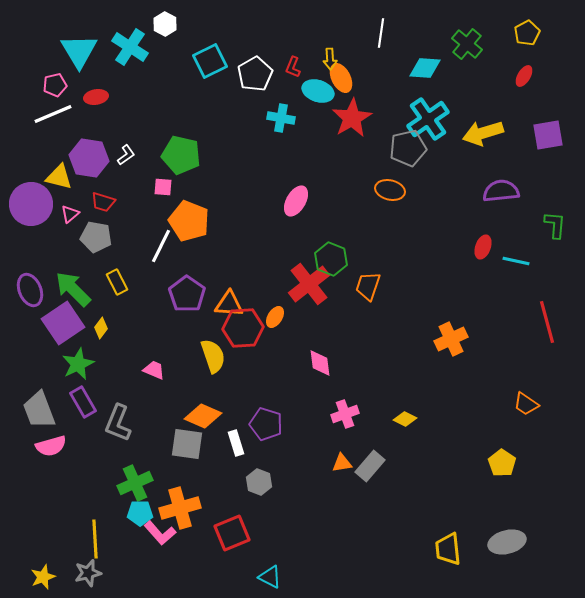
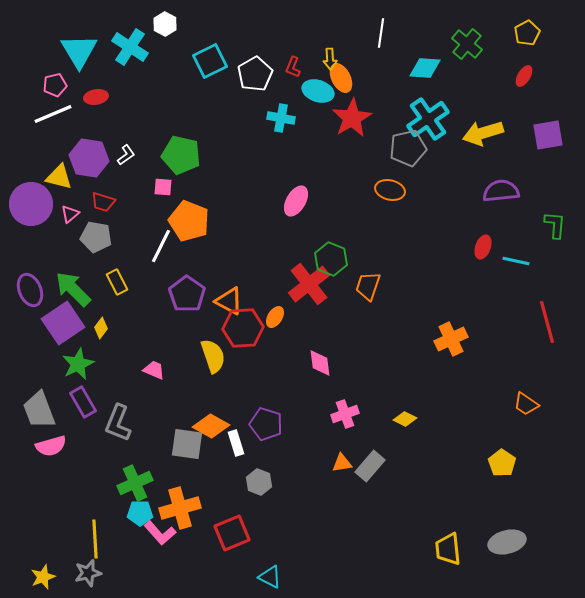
orange triangle at (229, 304): moved 3 px up; rotated 24 degrees clockwise
orange diamond at (203, 416): moved 8 px right, 10 px down; rotated 6 degrees clockwise
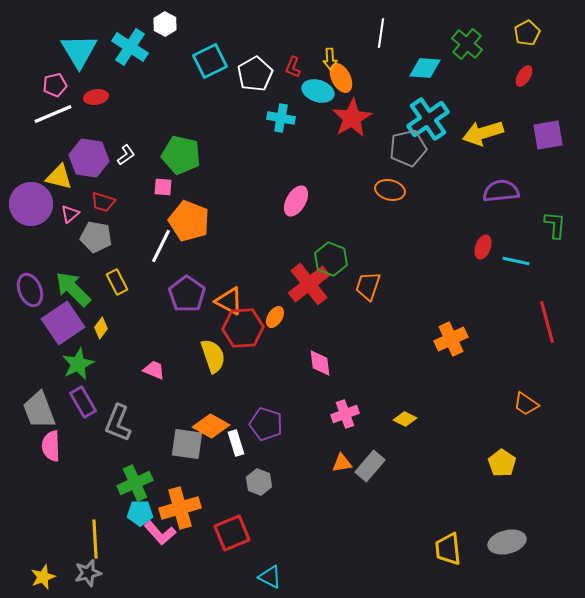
pink semicircle at (51, 446): rotated 104 degrees clockwise
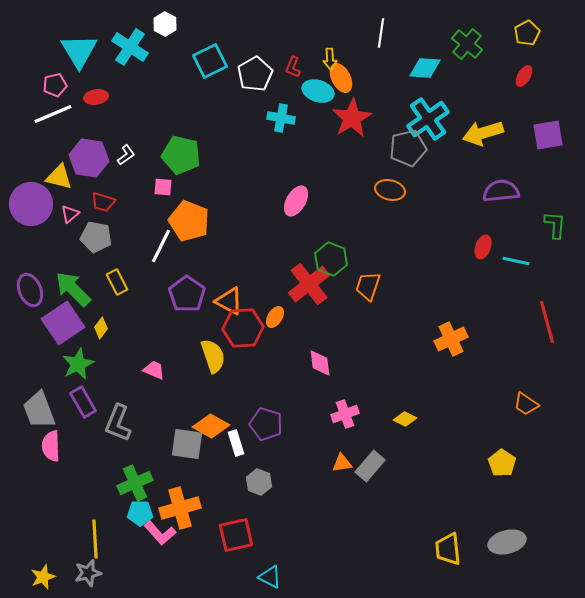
red square at (232, 533): moved 4 px right, 2 px down; rotated 9 degrees clockwise
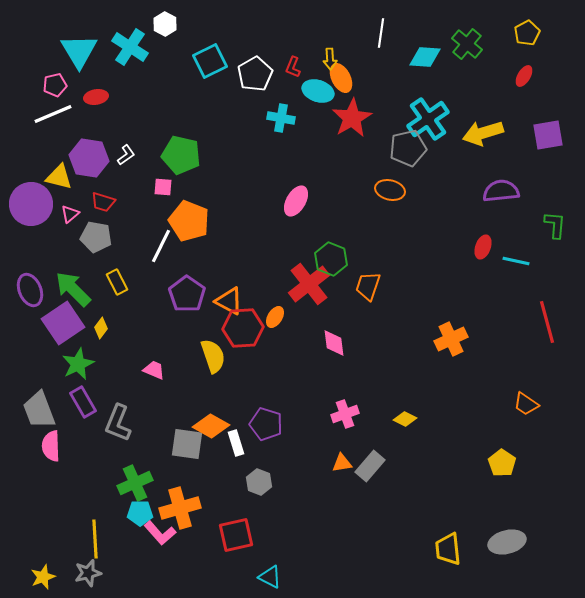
cyan diamond at (425, 68): moved 11 px up
pink diamond at (320, 363): moved 14 px right, 20 px up
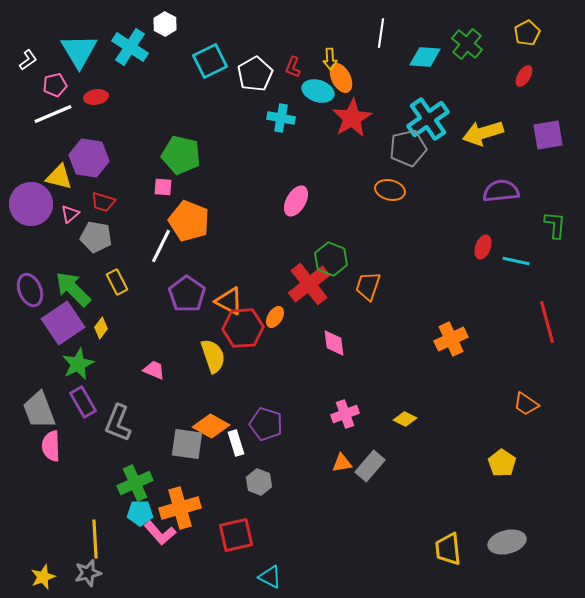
white L-shape at (126, 155): moved 98 px left, 95 px up
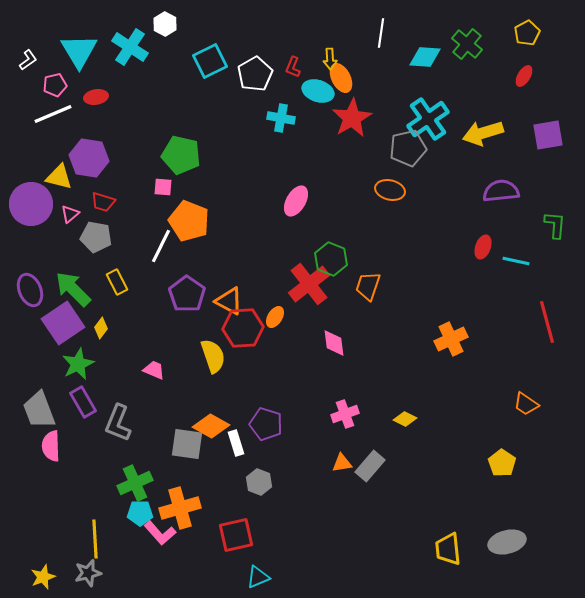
cyan triangle at (270, 577): moved 12 px left; rotated 50 degrees counterclockwise
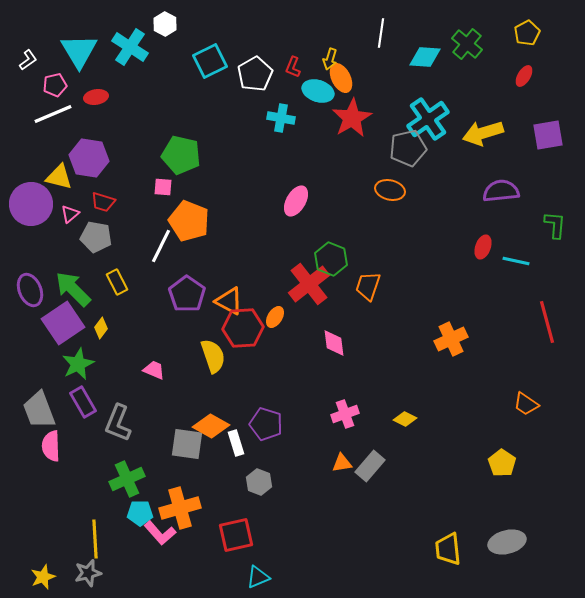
yellow arrow at (330, 59): rotated 20 degrees clockwise
green cross at (135, 483): moved 8 px left, 4 px up
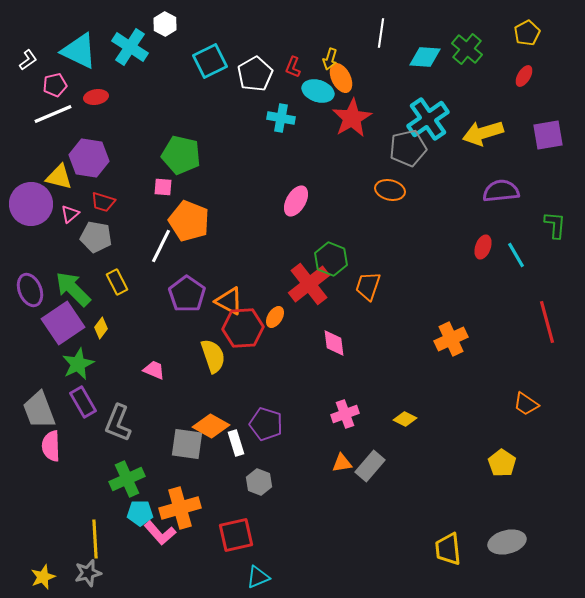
green cross at (467, 44): moved 5 px down
cyan triangle at (79, 51): rotated 33 degrees counterclockwise
cyan line at (516, 261): moved 6 px up; rotated 48 degrees clockwise
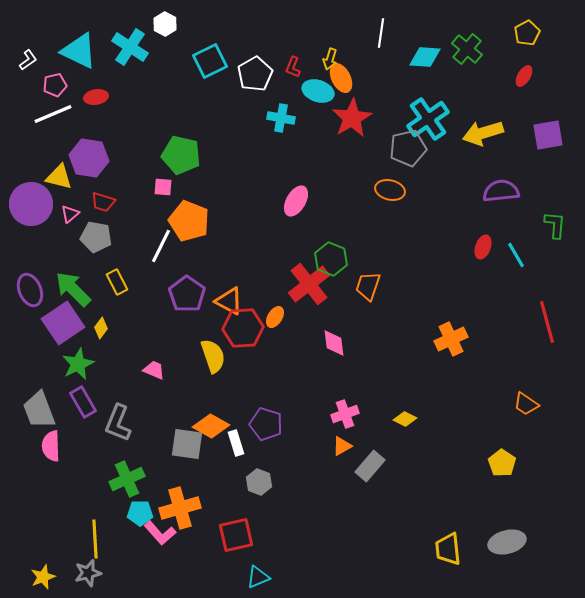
orange triangle at (342, 463): moved 17 px up; rotated 20 degrees counterclockwise
